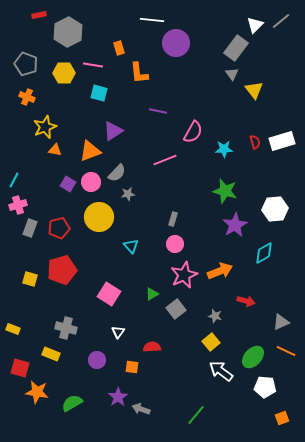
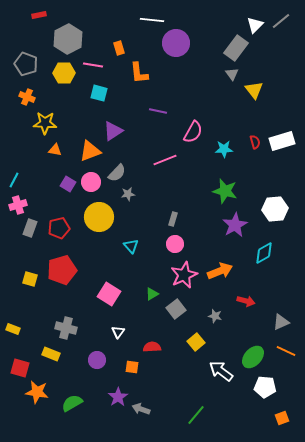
gray hexagon at (68, 32): moved 7 px down
yellow star at (45, 127): moved 4 px up; rotated 25 degrees clockwise
yellow square at (211, 342): moved 15 px left
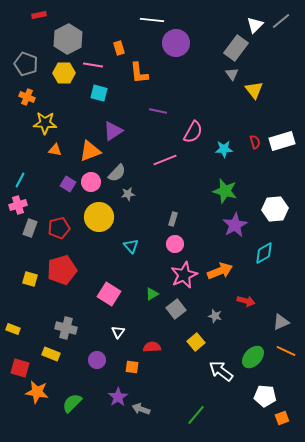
cyan line at (14, 180): moved 6 px right
white pentagon at (265, 387): moved 9 px down
green semicircle at (72, 403): rotated 15 degrees counterclockwise
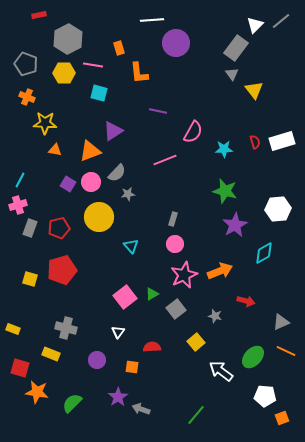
white line at (152, 20): rotated 10 degrees counterclockwise
white hexagon at (275, 209): moved 3 px right
pink square at (109, 294): moved 16 px right, 3 px down; rotated 20 degrees clockwise
